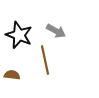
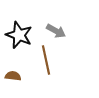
brown line: moved 1 px right
brown semicircle: moved 1 px right, 1 px down
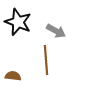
black star: moved 1 px left, 13 px up
brown line: rotated 8 degrees clockwise
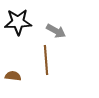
black star: rotated 24 degrees counterclockwise
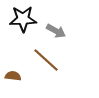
black star: moved 5 px right, 3 px up
brown line: rotated 44 degrees counterclockwise
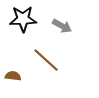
gray arrow: moved 6 px right, 5 px up
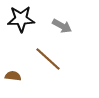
black star: moved 2 px left
brown line: moved 2 px right, 1 px up
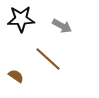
brown semicircle: moved 3 px right; rotated 28 degrees clockwise
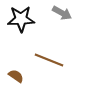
gray arrow: moved 13 px up
brown line: moved 1 px right, 1 px down; rotated 20 degrees counterclockwise
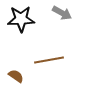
brown line: rotated 32 degrees counterclockwise
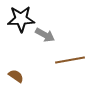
gray arrow: moved 17 px left, 22 px down
brown line: moved 21 px right
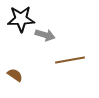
gray arrow: rotated 12 degrees counterclockwise
brown semicircle: moved 1 px left, 1 px up
